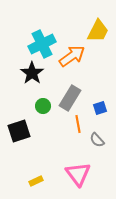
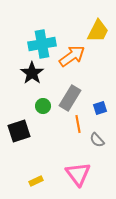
cyan cross: rotated 16 degrees clockwise
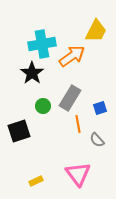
yellow trapezoid: moved 2 px left
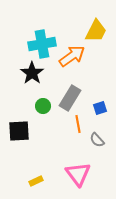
black square: rotated 15 degrees clockwise
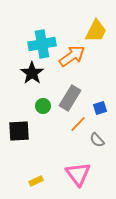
orange line: rotated 54 degrees clockwise
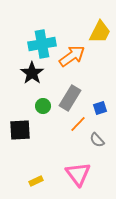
yellow trapezoid: moved 4 px right, 1 px down
black square: moved 1 px right, 1 px up
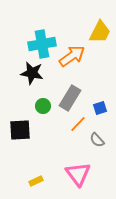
black star: rotated 25 degrees counterclockwise
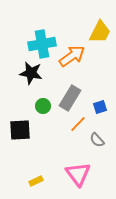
black star: moved 1 px left
blue square: moved 1 px up
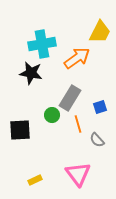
orange arrow: moved 5 px right, 2 px down
green circle: moved 9 px right, 9 px down
orange line: rotated 60 degrees counterclockwise
yellow rectangle: moved 1 px left, 1 px up
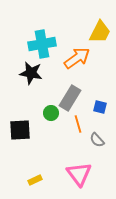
blue square: rotated 32 degrees clockwise
green circle: moved 1 px left, 2 px up
pink triangle: moved 1 px right
